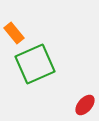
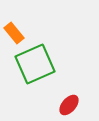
red ellipse: moved 16 px left
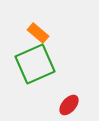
orange rectangle: moved 24 px right; rotated 10 degrees counterclockwise
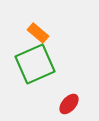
red ellipse: moved 1 px up
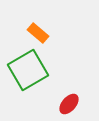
green square: moved 7 px left, 6 px down; rotated 6 degrees counterclockwise
